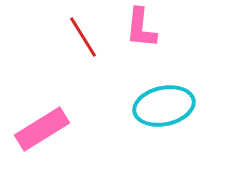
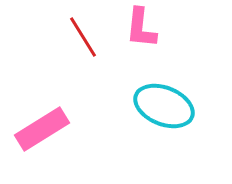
cyan ellipse: rotated 34 degrees clockwise
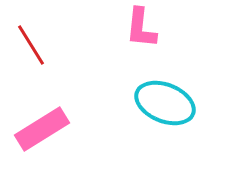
red line: moved 52 px left, 8 px down
cyan ellipse: moved 1 px right, 3 px up
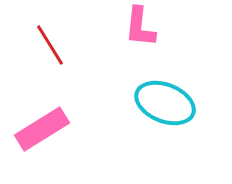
pink L-shape: moved 1 px left, 1 px up
red line: moved 19 px right
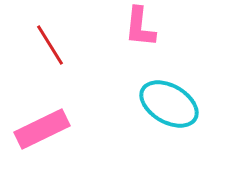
cyan ellipse: moved 4 px right, 1 px down; rotated 8 degrees clockwise
pink rectangle: rotated 6 degrees clockwise
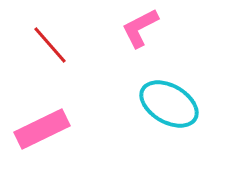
pink L-shape: moved 1 px down; rotated 57 degrees clockwise
red line: rotated 9 degrees counterclockwise
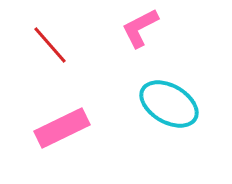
pink rectangle: moved 20 px right, 1 px up
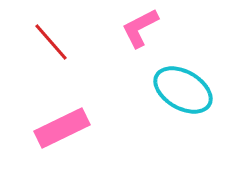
red line: moved 1 px right, 3 px up
cyan ellipse: moved 14 px right, 14 px up
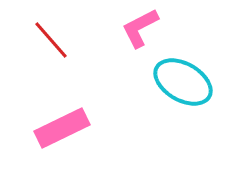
red line: moved 2 px up
cyan ellipse: moved 8 px up
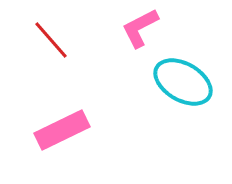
pink rectangle: moved 2 px down
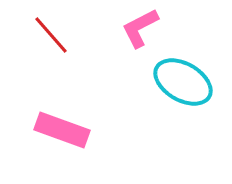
red line: moved 5 px up
pink rectangle: rotated 46 degrees clockwise
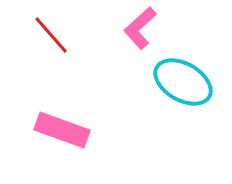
pink L-shape: rotated 15 degrees counterclockwise
